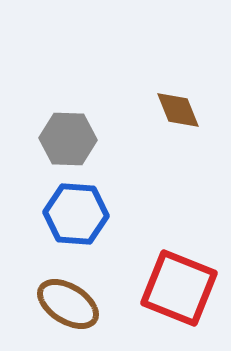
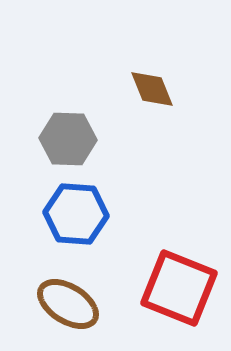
brown diamond: moved 26 px left, 21 px up
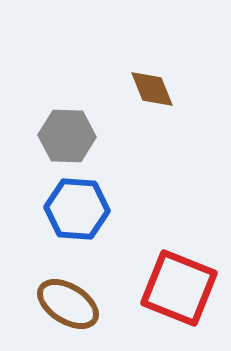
gray hexagon: moved 1 px left, 3 px up
blue hexagon: moved 1 px right, 5 px up
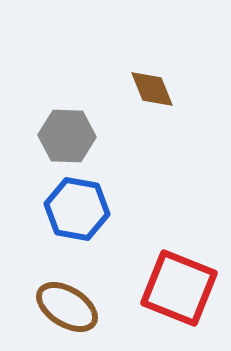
blue hexagon: rotated 6 degrees clockwise
brown ellipse: moved 1 px left, 3 px down
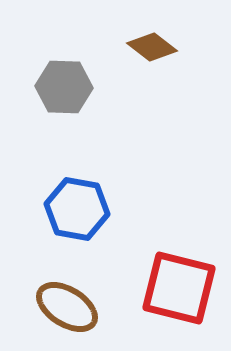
brown diamond: moved 42 px up; rotated 30 degrees counterclockwise
gray hexagon: moved 3 px left, 49 px up
red square: rotated 8 degrees counterclockwise
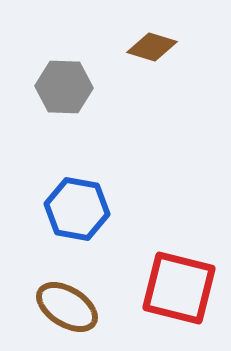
brown diamond: rotated 21 degrees counterclockwise
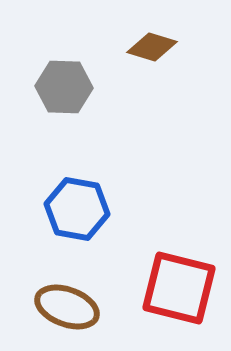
brown ellipse: rotated 12 degrees counterclockwise
